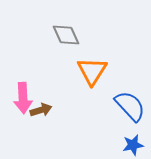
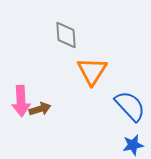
gray diamond: rotated 20 degrees clockwise
pink arrow: moved 2 px left, 3 px down
brown arrow: moved 1 px left, 1 px up
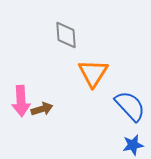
orange triangle: moved 1 px right, 2 px down
brown arrow: moved 2 px right
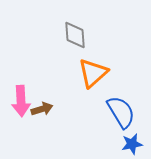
gray diamond: moved 9 px right
orange triangle: rotated 16 degrees clockwise
blue semicircle: moved 9 px left, 6 px down; rotated 12 degrees clockwise
blue star: moved 1 px left, 1 px up
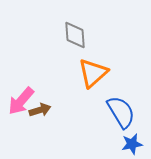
pink arrow: rotated 44 degrees clockwise
brown arrow: moved 2 px left, 1 px down
